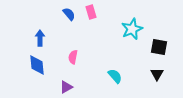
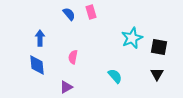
cyan star: moved 9 px down
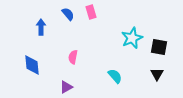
blue semicircle: moved 1 px left
blue arrow: moved 1 px right, 11 px up
blue diamond: moved 5 px left
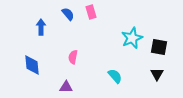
purple triangle: rotated 32 degrees clockwise
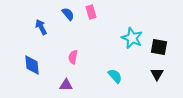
blue arrow: rotated 28 degrees counterclockwise
cyan star: rotated 25 degrees counterclockwise
purple triangle: moved 2 px up
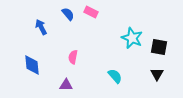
pink rectangle: rotated 48 degrees counterclockwise
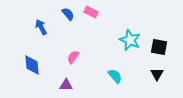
cyan star: moved 2 px left, 2 px down
pink semicircle: rotated 24 degrees clockwise
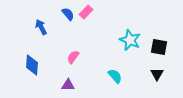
pink rectangle: moved 5 px left; rotated 72 degrees counterclockwise
blue diamond: rotated 10 degrees clockwise
purple triangle: moved 2 px right
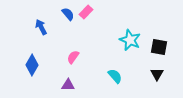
blue diamond: rotated 25 degrees clockwise
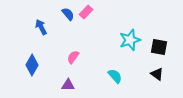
cyan star: rotated 30 degrees clockwise
black triangle: rotated 24 degrees counterclockwise
